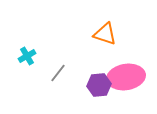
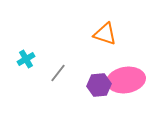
cyan cross: moved 1 px left, 3 px down
pink ellipse: moved 3 px down
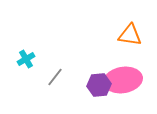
orange triangle: moved 25 px right, 1 px down; rotated 10 degrees counterclockwise
gray line: moved 3 px left, 4 px down
pink ellipse: moved 3 px left
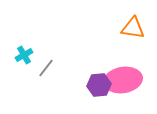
orange triangle: moved 3 px right, 7 px up
cyan cross: moved 2 px left, 4 px up
gray line: moved 9 px left, 9 px up
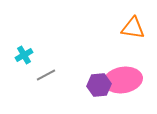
gray line: moved 7 px down; rotated 24 degrees clockwise
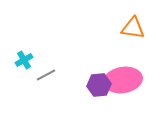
cyan cross: moved 5 px down
